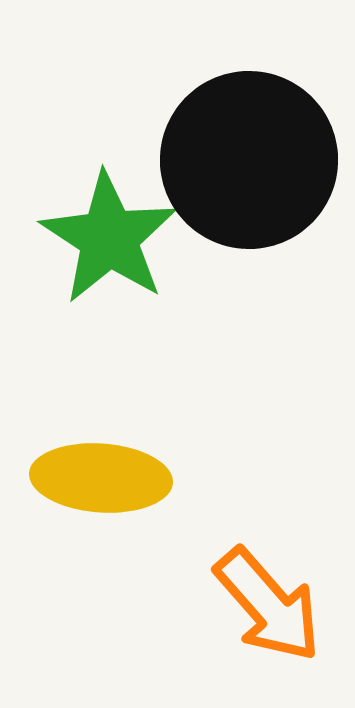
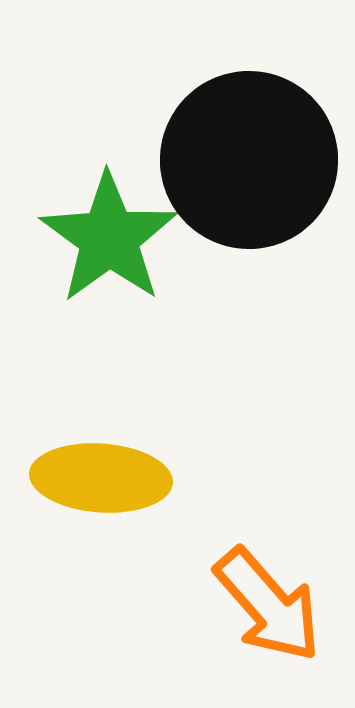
green star: rotated 3 degrees clockwise
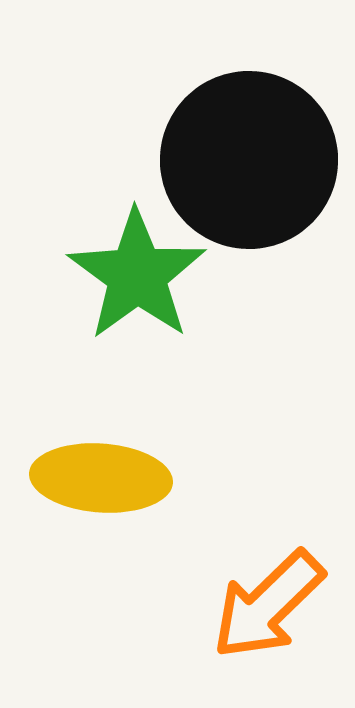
green star: moved 28 px right, 37 px down
orange arrow: rotated 87 degrees clockwise
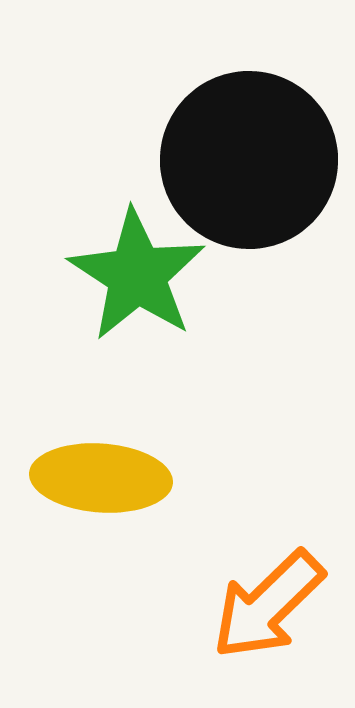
green star: rotated 3 degrees counterclockwise
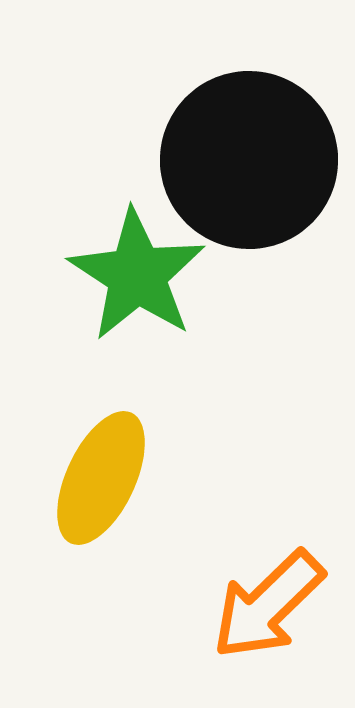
yellow ellipse: rotated 69 degrees counterclockwise
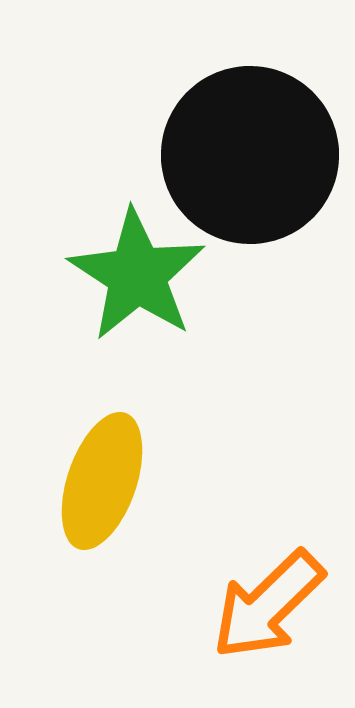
black circle: moved 1 px right, 5 px up
yellow ellipse: moved 1 px right, 3 px down; rotated 6 degrees counterclockwise
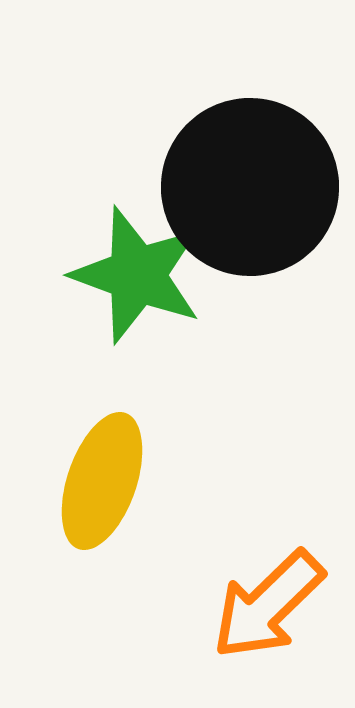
black circle: moved 32 px down
green star: rotated 13 degrees counterclockwise
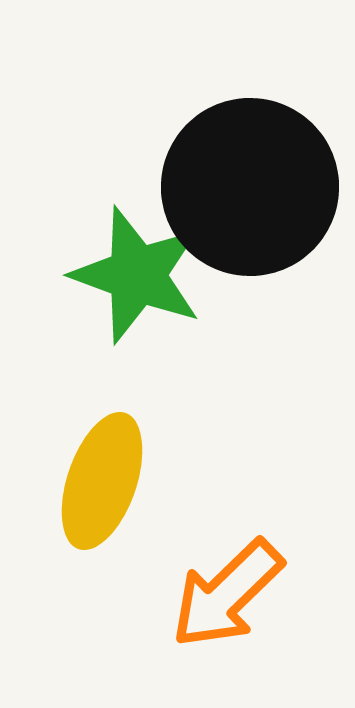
orange arrow: moved 41 px left, 11 px up
